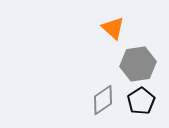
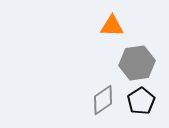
orange triangle: moved 1 px left, 2 px up; rotated 40 degrees counterclockwise
gray hexagon: moved 1 px left, 1 px up
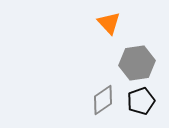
orange triangle: moved 3 px left, 3 px up; rotated 45 degrees clockwise
black pentagon: rotated 12 degrees clockwise
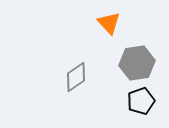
gray diamond: moved 27 px left, 23 px up
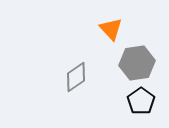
orange triangle: moved 2 px right, 6 px down
black pentagon: rotated 16 degrees counterclockwise
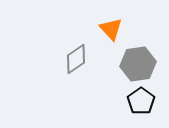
gray hexagon: moved 1 px right, 1 px down
gray diamond: moved 18 px up
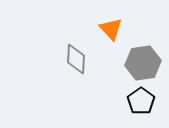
gray diamond: rotated 52 degrees counterclockwise
gray hexagon: moved 5 px right, 1 px up
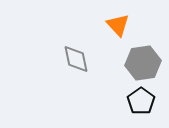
orange triangle: moved 7 px right, 4 px up
gray diamond: rotated 16 degrees counterclockwise
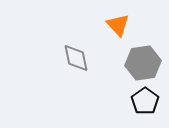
gray diamond: moved 1 px up
black pentagon: moved 4 px right
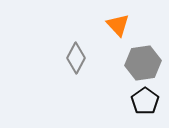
gray diamond: rotated 40 degrees clockwise
